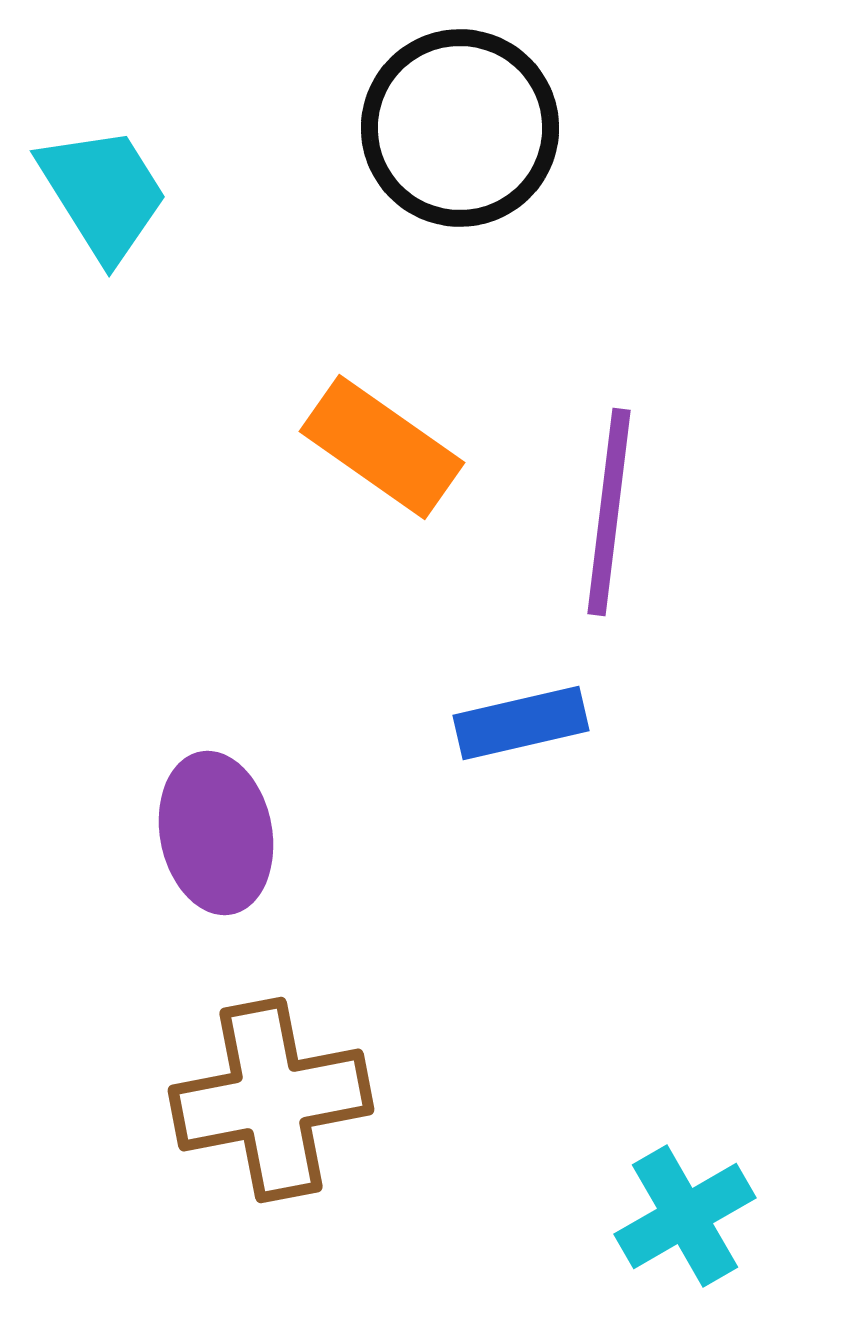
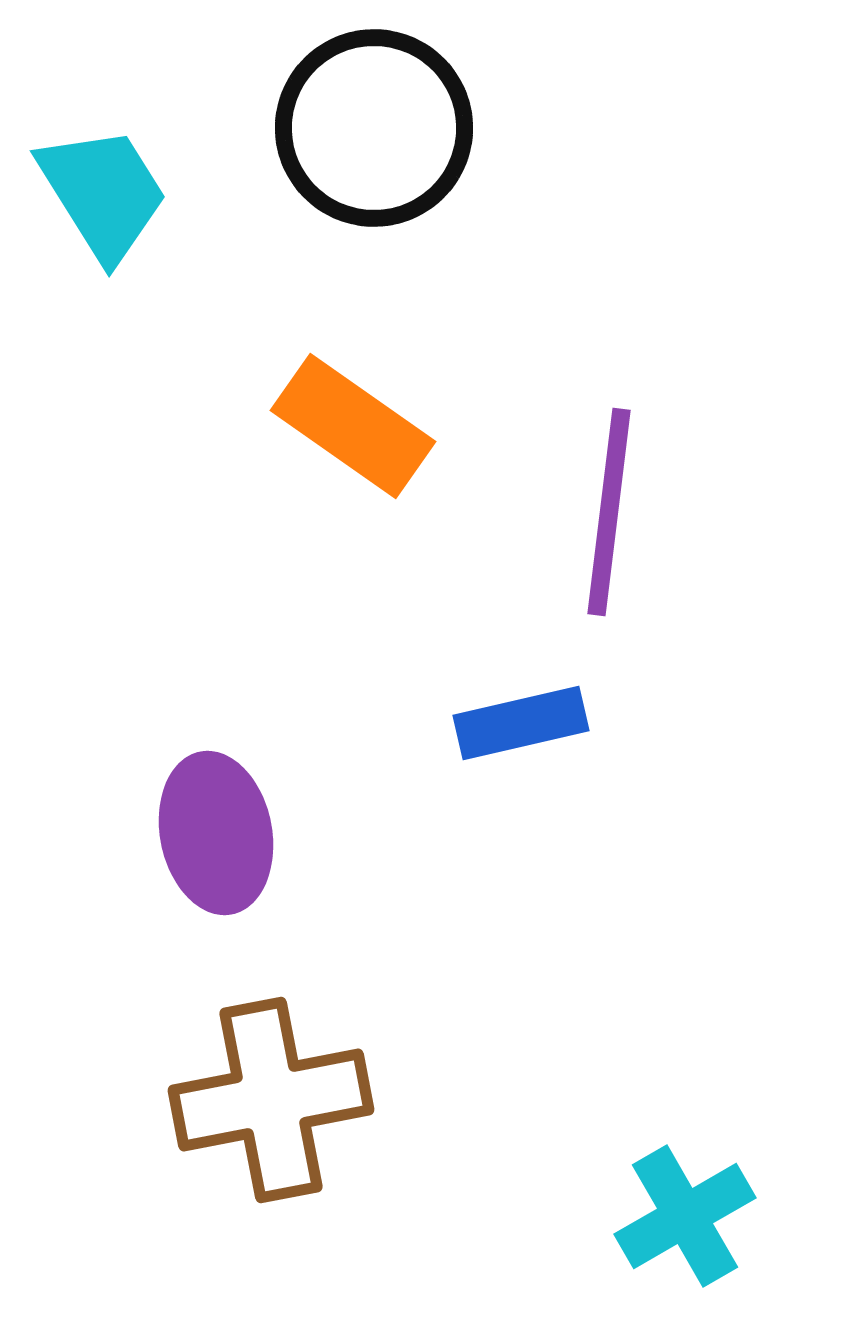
black circle: moved 86 px left
orange rectangle: moved 29 px left, 21 px up
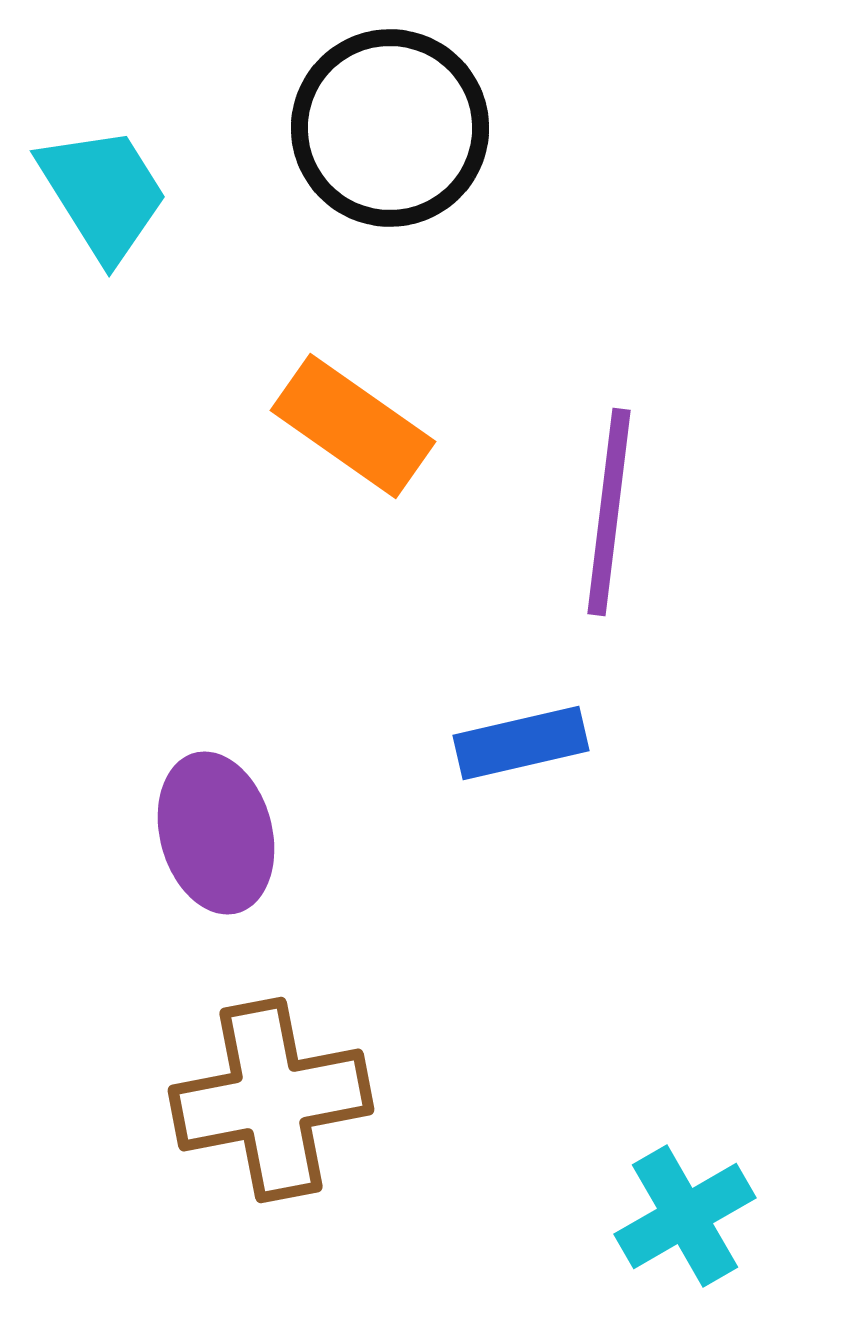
black circle: moved 16 px right
blue rectangle: moved 20 px down
purple ellipse: rotated 4 degrees counterclockwise
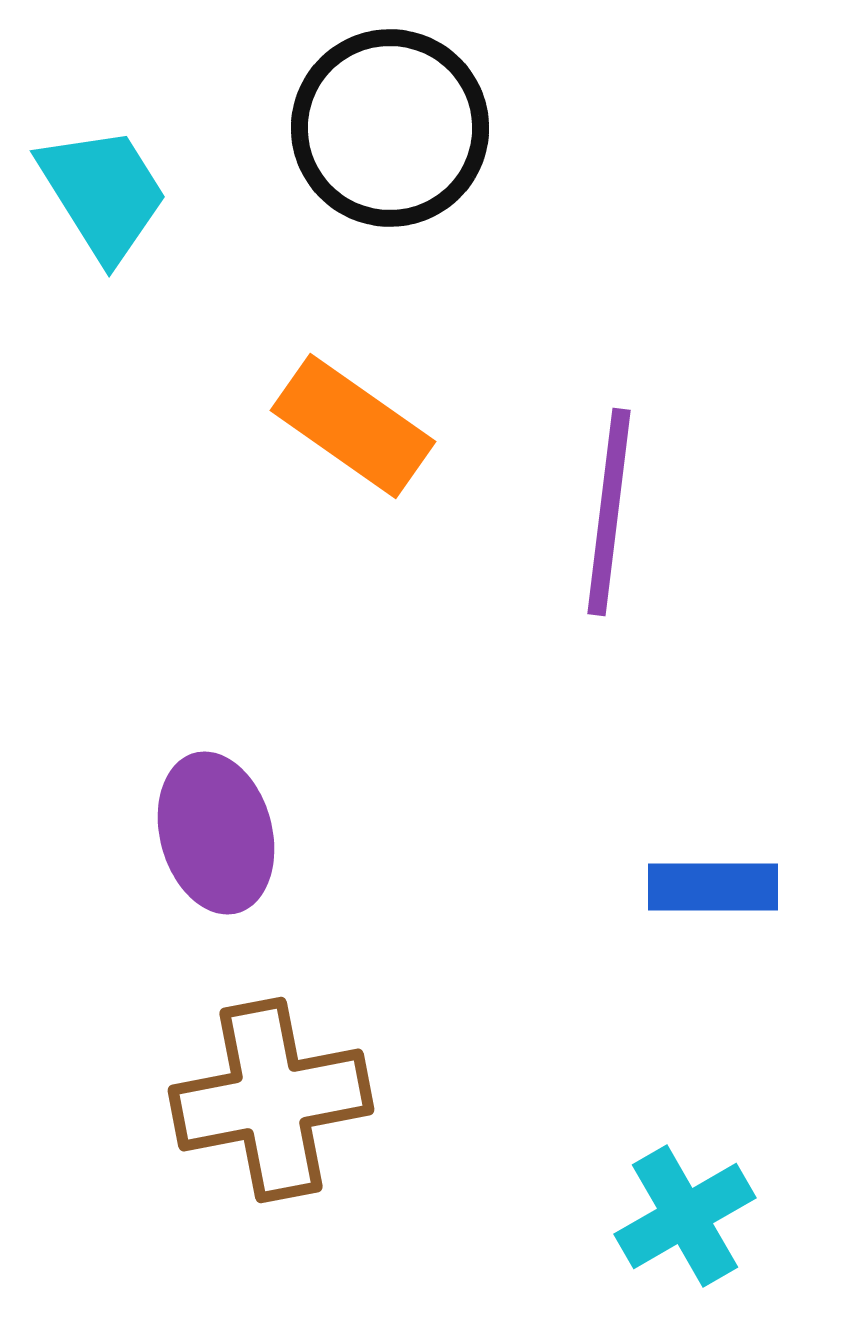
blue rectangle: moved 192 px right, 144 px down; rotated 13 degrees clockwise
